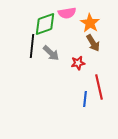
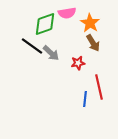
black line: rotated 60 degrees counterclockwise
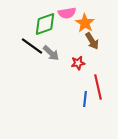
orange star: moved 5 px left
brown arrow: moved 1 px left, 2 px up
red line: moved 1 px left
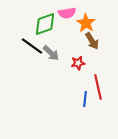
orange star: moved 1 px right
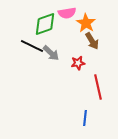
black line: rotated 10 degrees counterclockwise
blue line: moved 19 px down
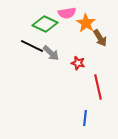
green diamond: rotated 45 degrees clockwise
brown arrow: moved 8 px right, 3 px up
red star: rotated 24 degrees clockwise
